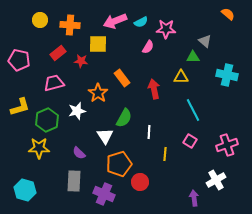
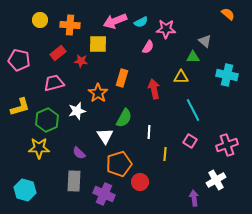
orange rectangle: rotated 54 degrees clockwise
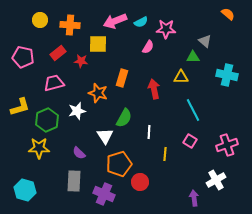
pink pentagon: moved 4 px right, 3 px up
orange star: rotated 18 degrees counterclockwise
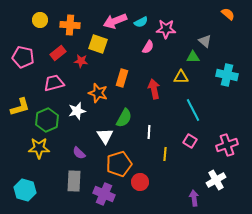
yellow square: rotated 18 degrees clockwise
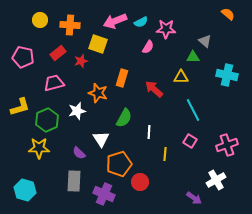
red star: rotated 24 degrees counterclockwise
red arrow: rotated 36 degrees counterclockwise
white triangle: moved 4 px left, 3 px down
purple arrow: rotated 133 degrees clockwise
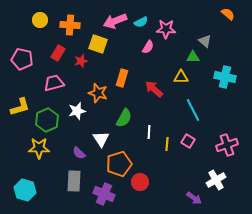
red rectangle: rotated 21 degrees counterclockwise
pink pentagon: moved 1 px left, 2 px down
cyan cross: moved 2 px left, 2 px down
pink square: moved 2 px left
yellow line: moved 2 px right, 10 px up
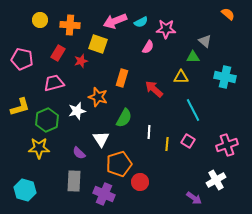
orange star: moved 4 px down
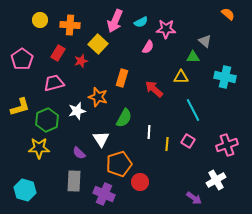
pink arrow: rotated 45 degrees counterclockwise
yellow square: rotated 24 degrees clockwise
pink pentagon: rotated 25 degrees clockwise
